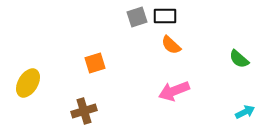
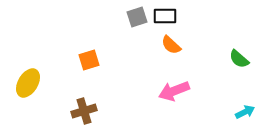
orange square: moved 6 px left, 3 px up
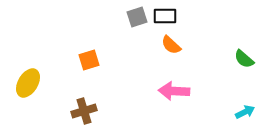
green semicircle: moved 5 px right
pink arrow: rotated 24 degrees clockwise
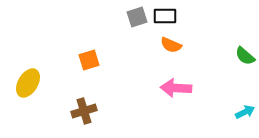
orange semicircle: rotated 20 degrees counterclockwise
green semicircle: moved 1 px right, 3 px up
pink arrow: moved 2 px right, 3 px up
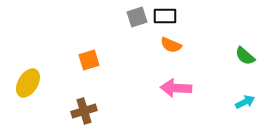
cyan arrow: moved 10 px up
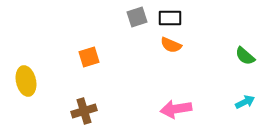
black rectangle: moved 5 px right, 2 px down
orange square: moved 3 px up
yellow ellipse: moved 2 px left, 2 px up; rotated 44 degrees counterclockwise
pink arrow: moved 21 px down; rotated 12 degrees counterclockwise
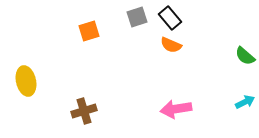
black rectangle: rotated 50 degrees clockwise
orange square: moved 26 px up
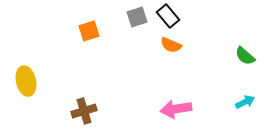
black rectangle: moved 2 px left, 2 px up
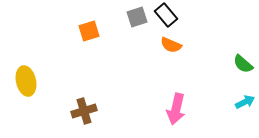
black rectangle: moved 2 px left, 1 px up
green semicircle: moved 2 px left, 8 px down
pink arrow: rotated 68 degrees counterclockwise
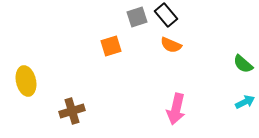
orange square: moved 22 px right, 15 px down
brown cross: moved 12 px left
